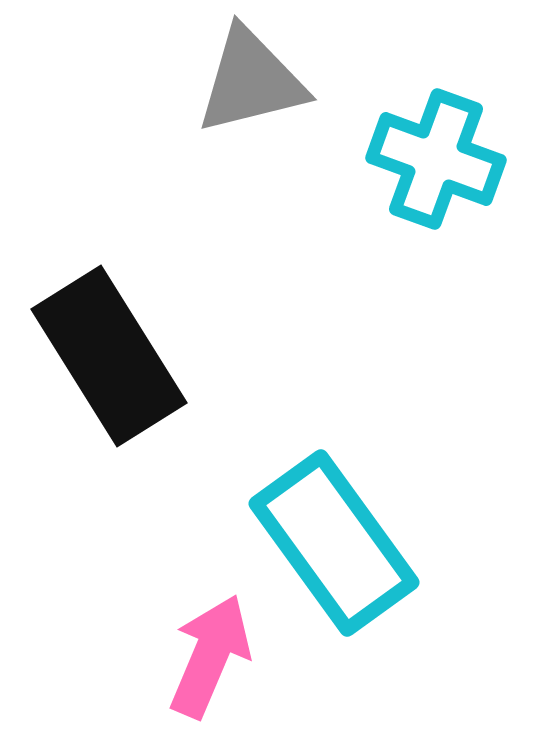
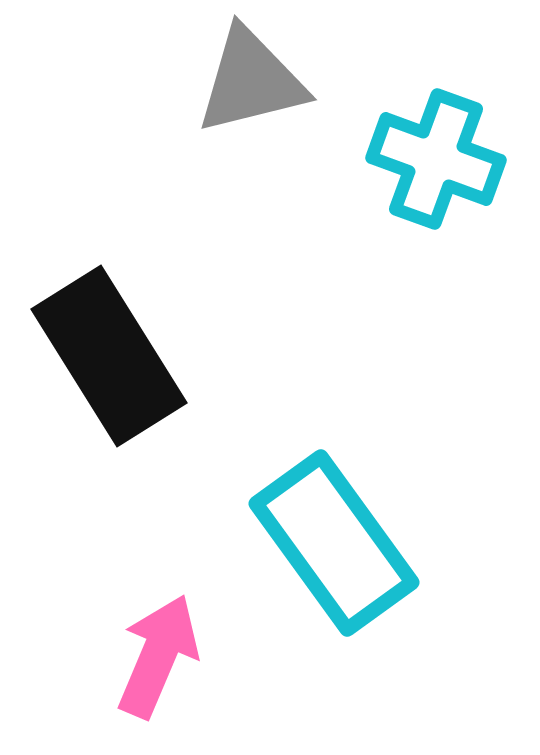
pink arrow: moved 52 px left
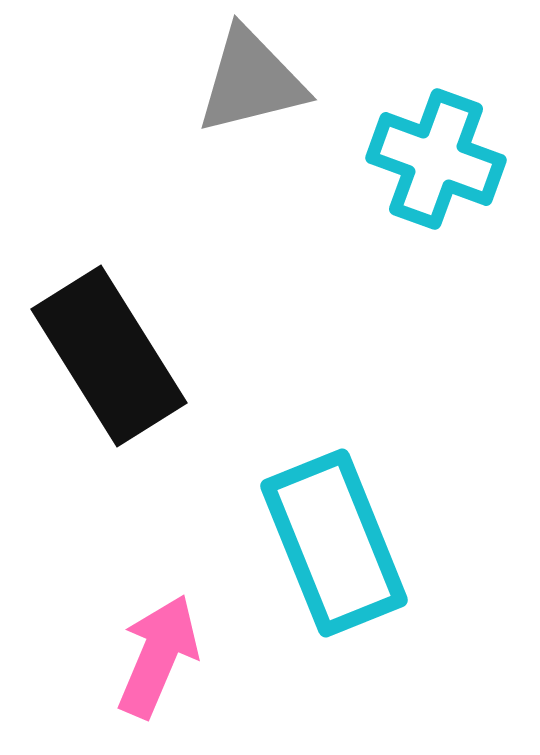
cyan rectangle: rotated 14 degrees clockwise
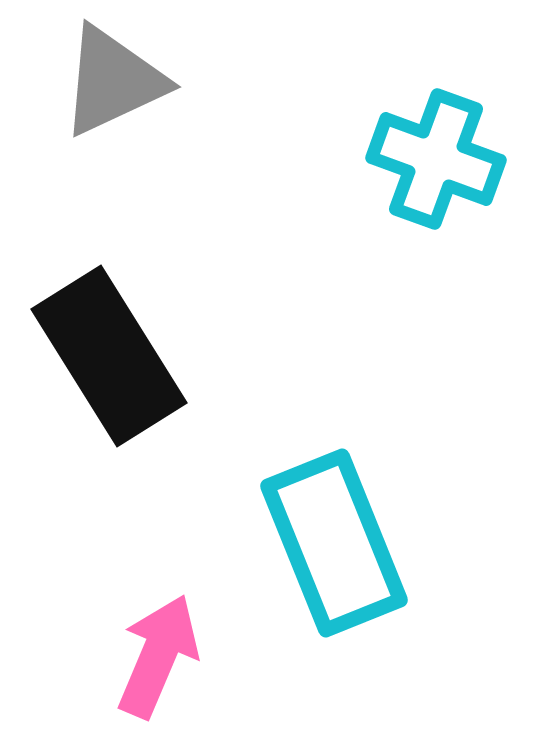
gray triangle: moved 138 px left; rotated 11 degrees counterclockwise
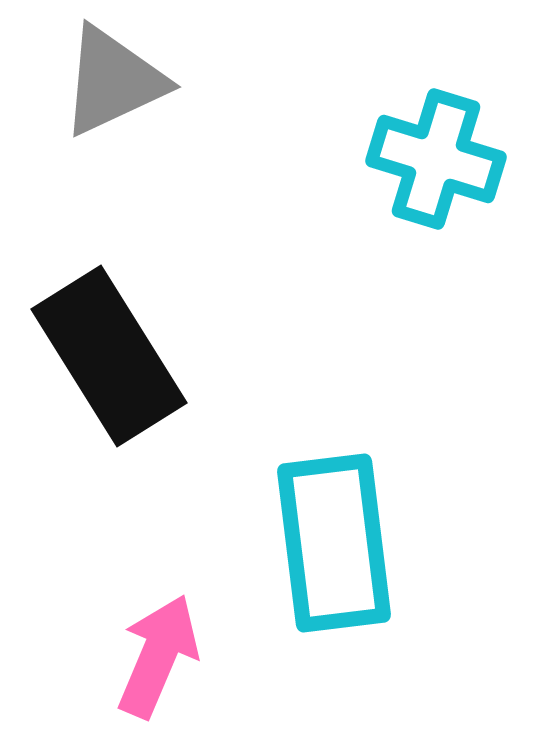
cyan cross: rotated 3 degrees counterclockwise
cyan rectangle: rotated 15 degrees clockwise
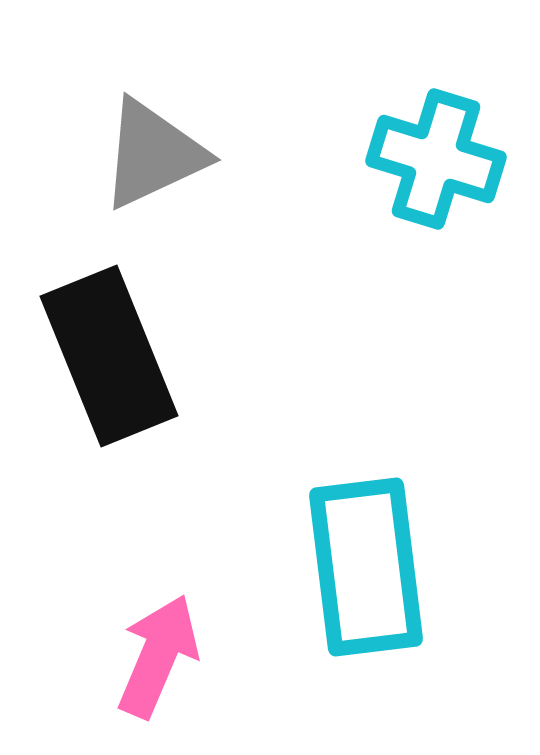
gray triangle: moved 40 px right, 73 px down
black rectangle: rotated 10 degrees clockwise
cyan rectangle: moved 32 px right, 24 px down
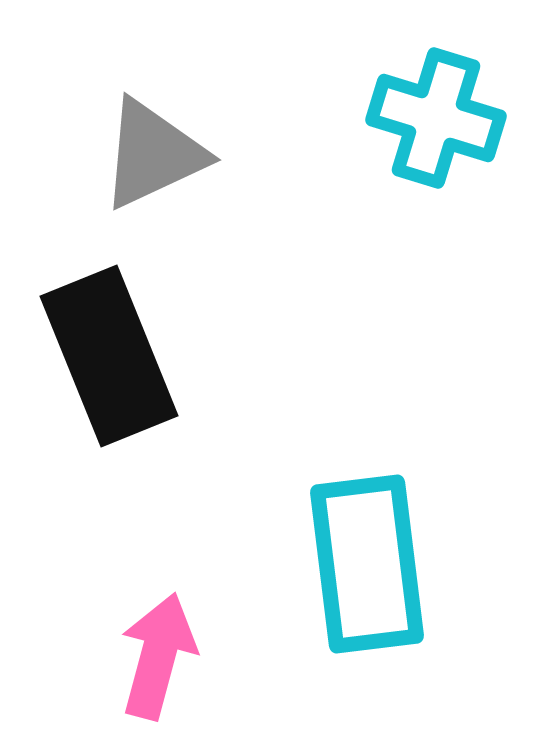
cyan cross: moved 41 px up
cyan rectangle: moved 1 px right, 3 px up
pink arrow: rotated 8 degrees counterclockwise
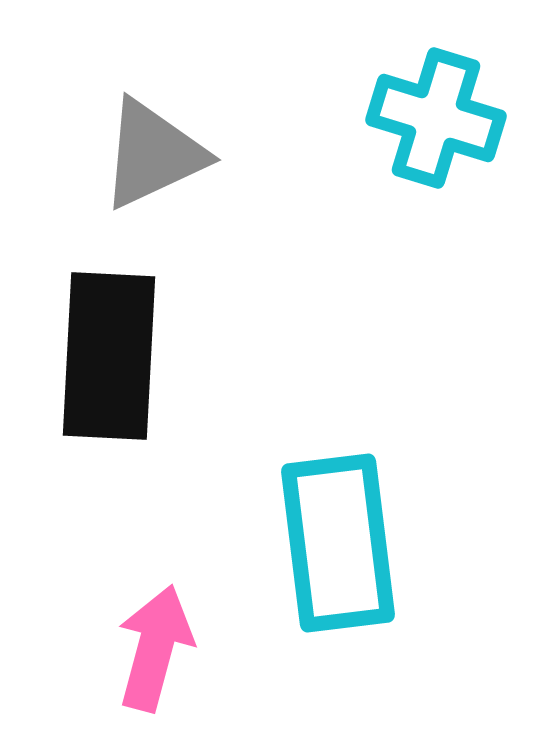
black rectangle: rotated 25 degrees clockwise
cyan rectangle: moved 29 px left, 21 px up
pink arrow: moved 3 px left, 8 px up
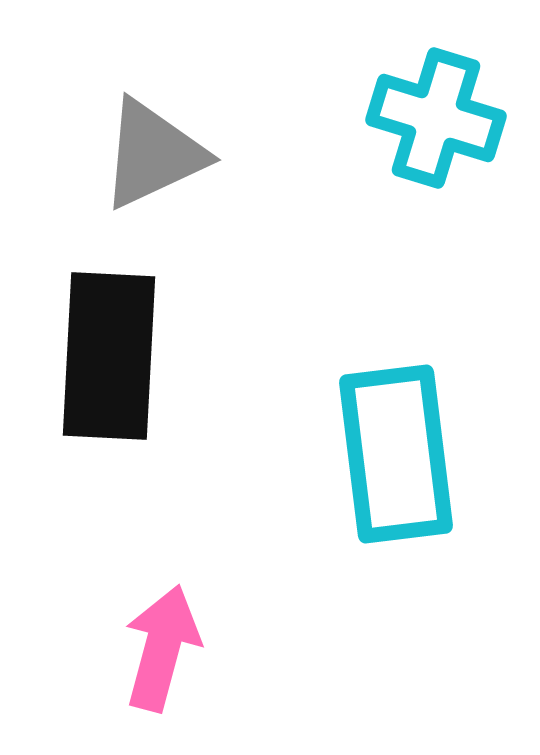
cyan rectangle: moved 58 px right, 89 px up
pink arrow: moved 7 px right
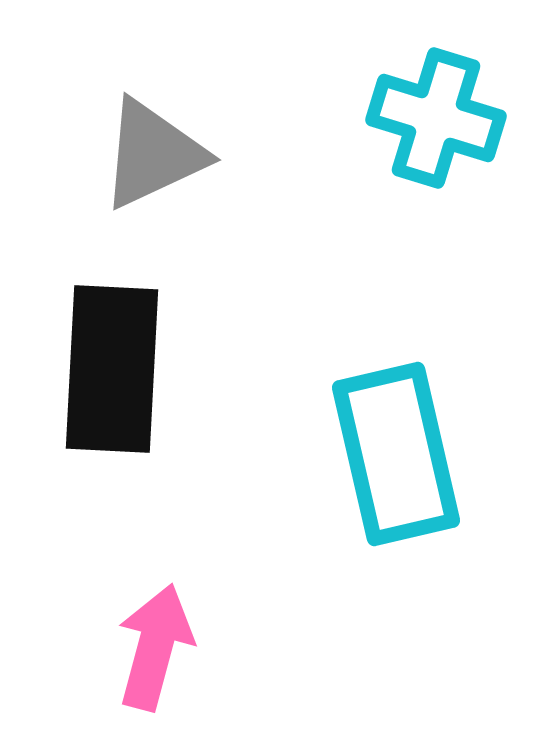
black rectangle: moved 3 px right, 13 px down
cyan rectangle: rotated 6 degrees counterclockwise
pink arrow: moved 7 px left, 1 px up
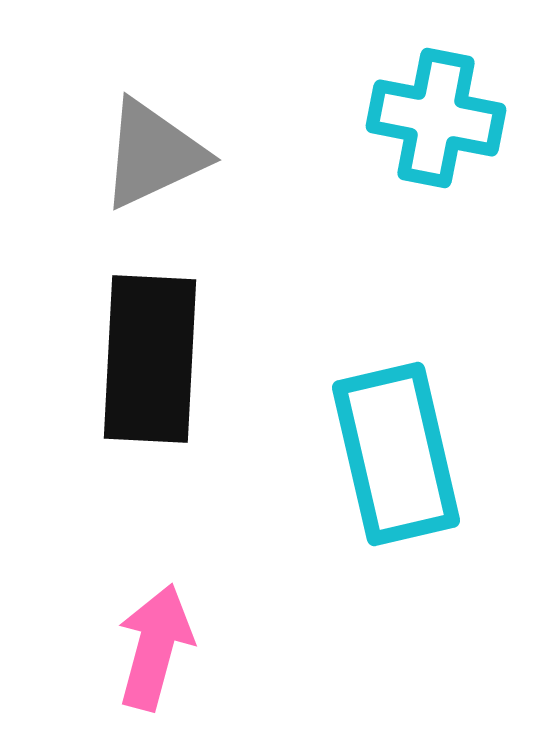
cyan cross: rotated 6 degrees counterclockwise
black rectangle: moved 38 px right, 10 px up
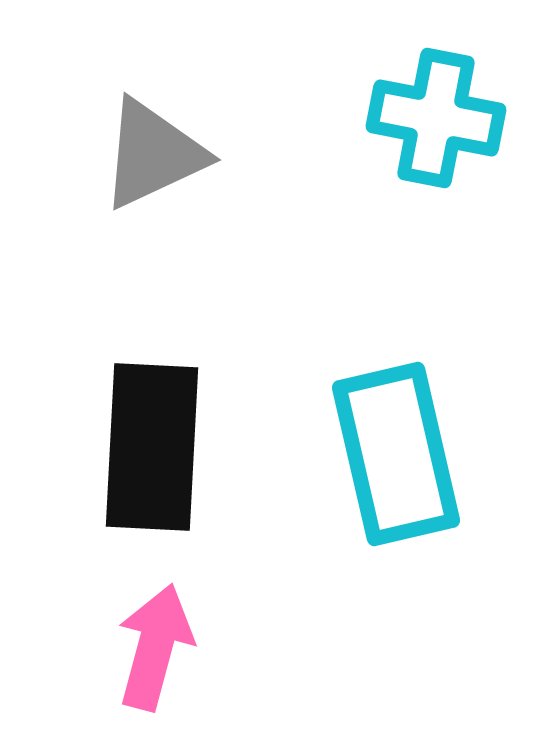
black rectangle: moved 2 px right, 88 px down
